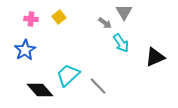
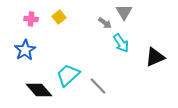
black diamond: moved 1 px left
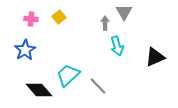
gray arrow: rotated 128 degrees counterclockwise
cyan arrow: moved 4 px left, 3 px down; rotated 18 degrees clockwise
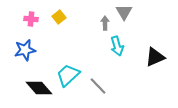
blue star: rotated 20 degrees clockwise
black diamond: moved 2 px up
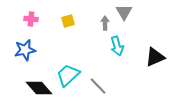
yellow square: moved 9 px right, 4 px down; rotated 24 degrees clockwise
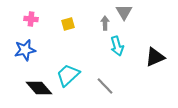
yellow square: moved 3 px down
gray line: moved 7 px right
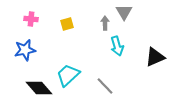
yellow square: moved 1 px left
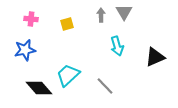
gray arrow: moved 4 px left, 8 px up
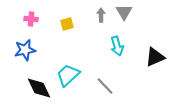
black diamond: rotated 16 degrees clockwise
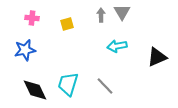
gray triangle: moved 2 px left
pink cross: moved 1 px right, 1 px up
cyan arrow: rotated 96 degrees clockwise
black triangle: moved 2 px right
cyan trapezoid: moved 9 px down; rotated 30 degrees counterclockwise
black diamond: moved 4 px left, 2 px down
